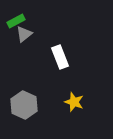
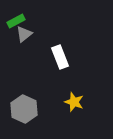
gray hexagon: moved 4 px down
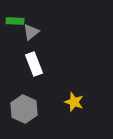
green rectangle: moved 1 px left; rotated 30 degrees clockwise
gray triangle: moved 7 px right, 2 px up
white rectangle: moved 26 px left, 7 px down
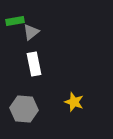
green rectangle: rotated 12 degrees counterclockwise
white rectangle: rotated 10 degrees clockwise
gray hexagon: rotated 20 degrees counterclockwise
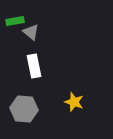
gray triangle: rotated 42 degrees counterclockwise
white rectangle: moved 2 px down
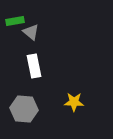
yellow star: rotated 18 degrees counterclockwise
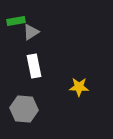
green rectangle: moved 1 px right
gray triangle: rotated 48 degrees clockwise
yellow star: moved 5 px right, 15 px up
